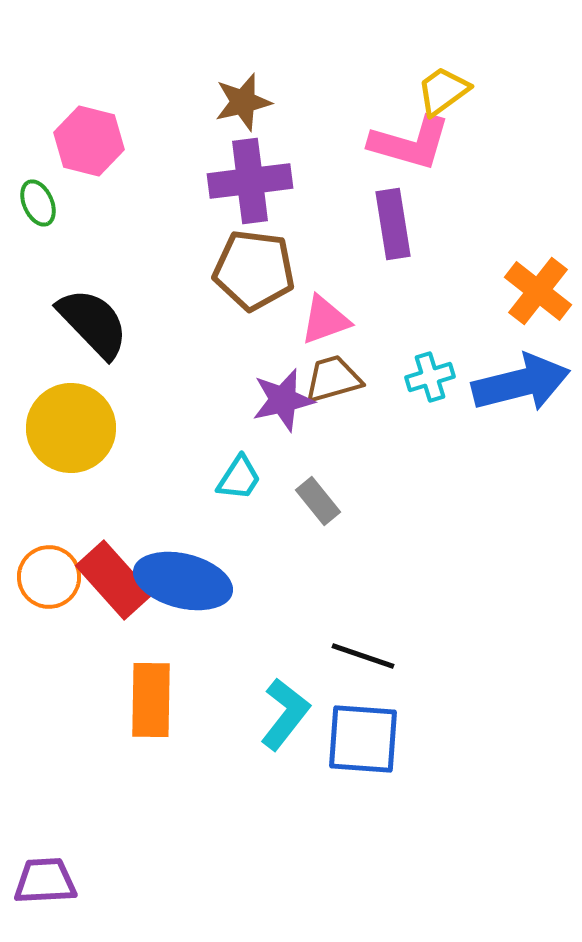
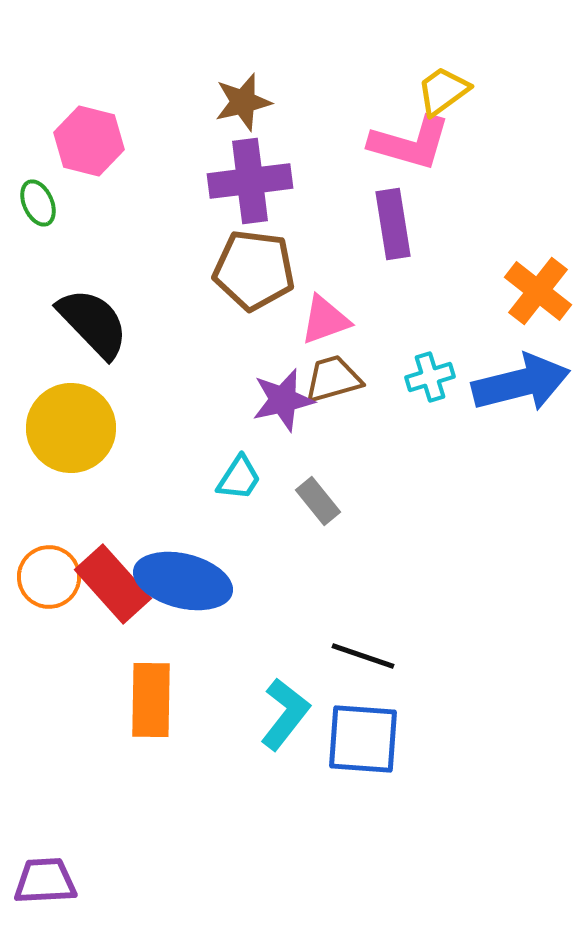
red rectangle: moved 1 px left, 4 px down
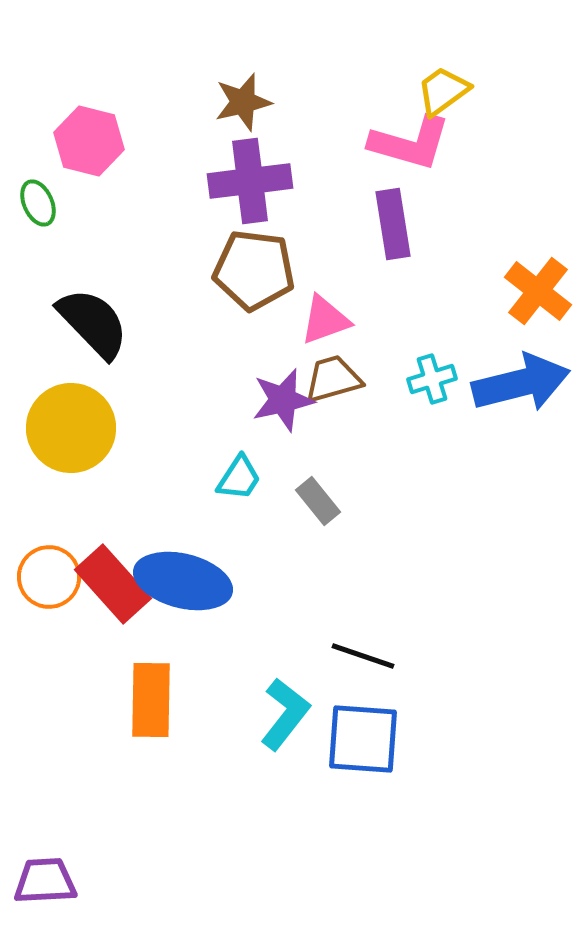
cyan cross: moved 2 px right, 2 px down
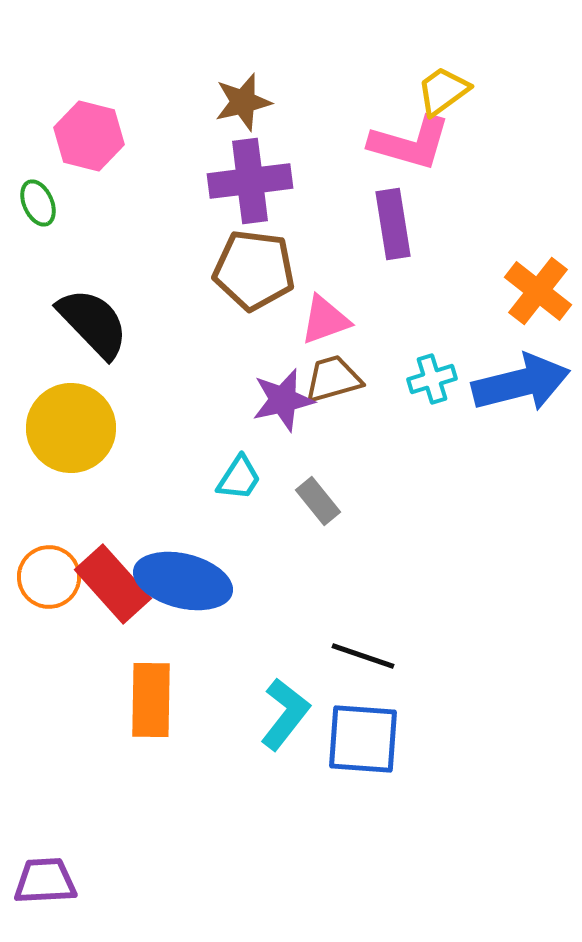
pink hexagon: moved 5 px up
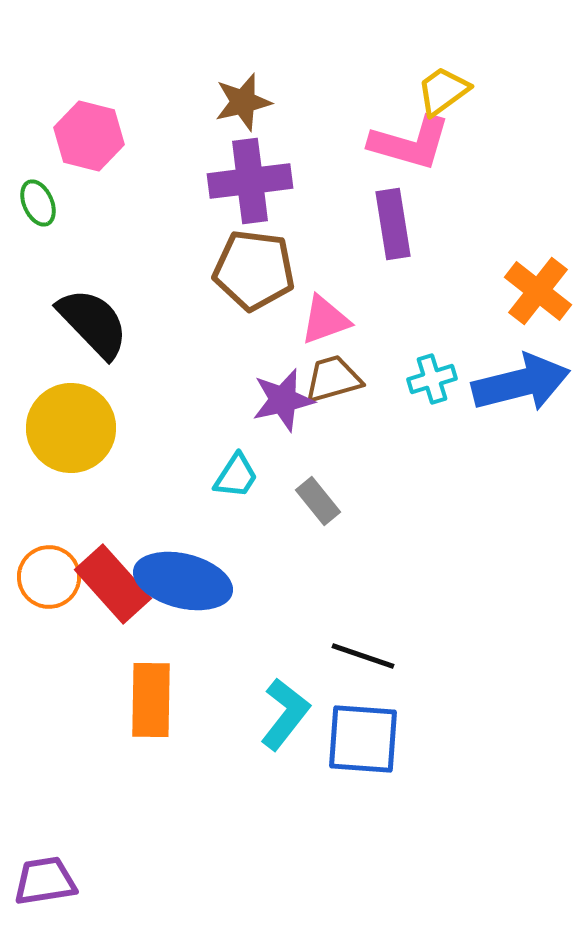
cyan trapezoid: moved 3 px left, 2 px up
purple trapezoid: rotated 6 degrees counterclockwise
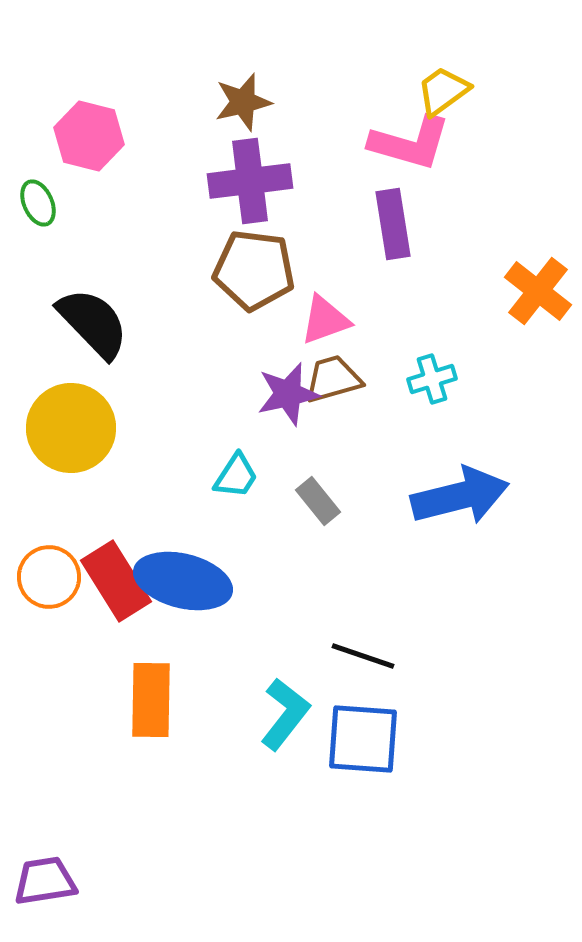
blue arrow: moved 61 px left, 113 px down
purple star: moved 5 px right, 6 px up
red rectangle: moved 3 px right, 3 px up; rotated 10 degrees clockwise
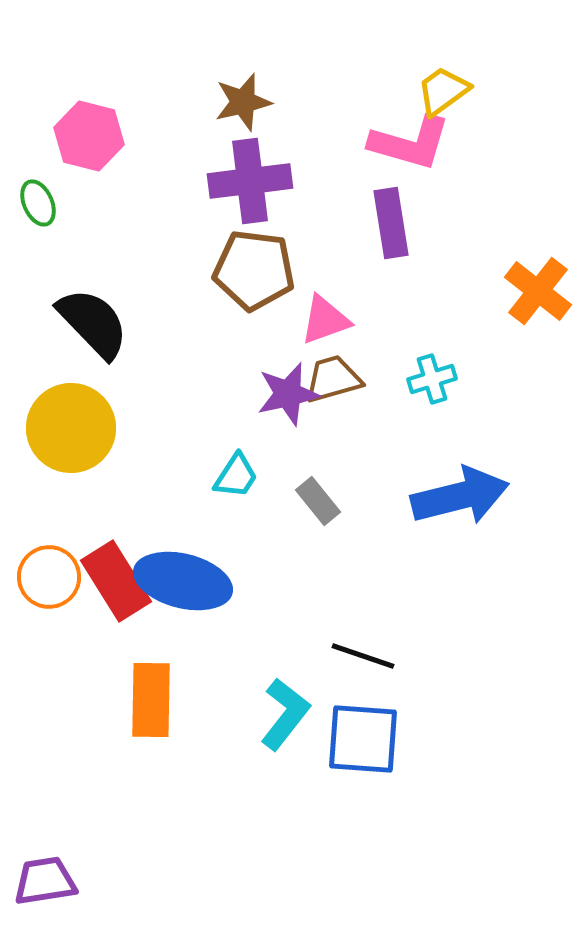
purple rectangle: moved 2 px left, 1 px up
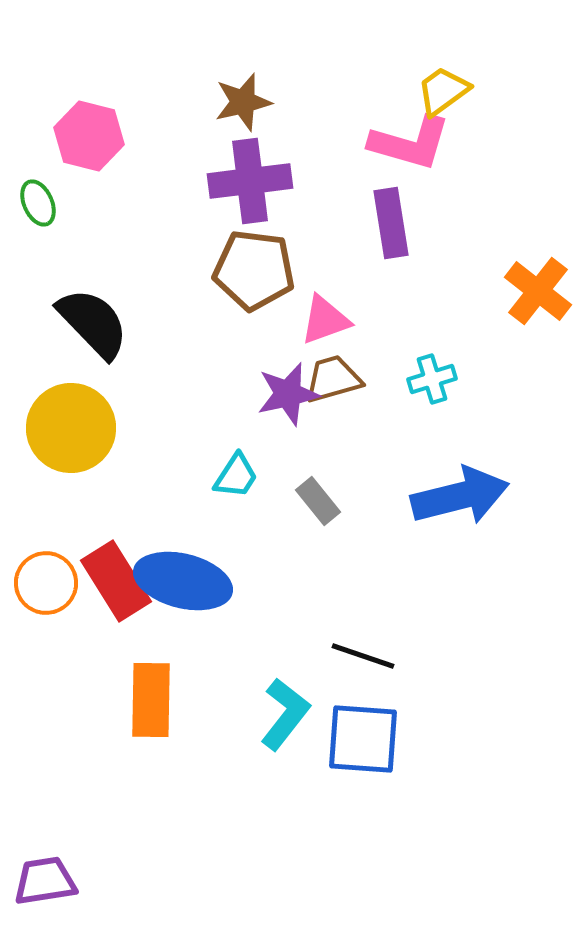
orange circle: moved 3 px left, 6 px down
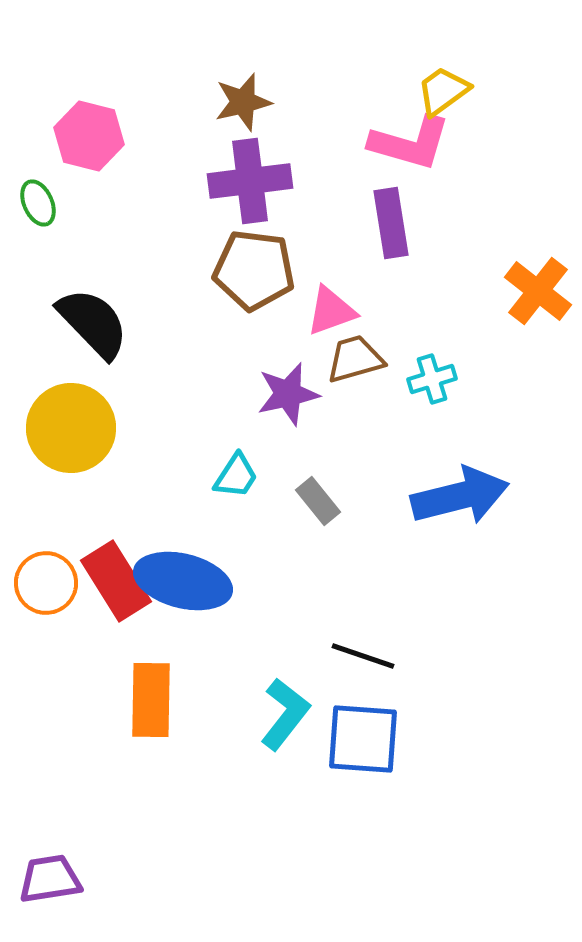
pink triangle: moved 6 px right, 9 px up
brown trapezoid: moved 22 px right, 20 px up
purple trapezoid: moved 5 px right, 2 px up
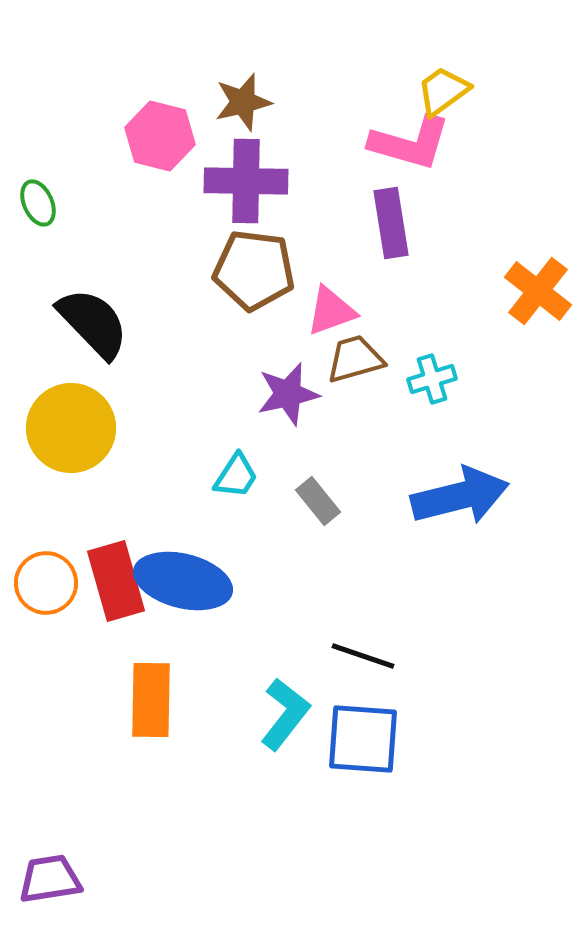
pink hexagon: moved 71 px right
purple cross: moved 4 px left; rotated 8 degrees clockwise
red rectangle: rotated 16 degrees clockwise
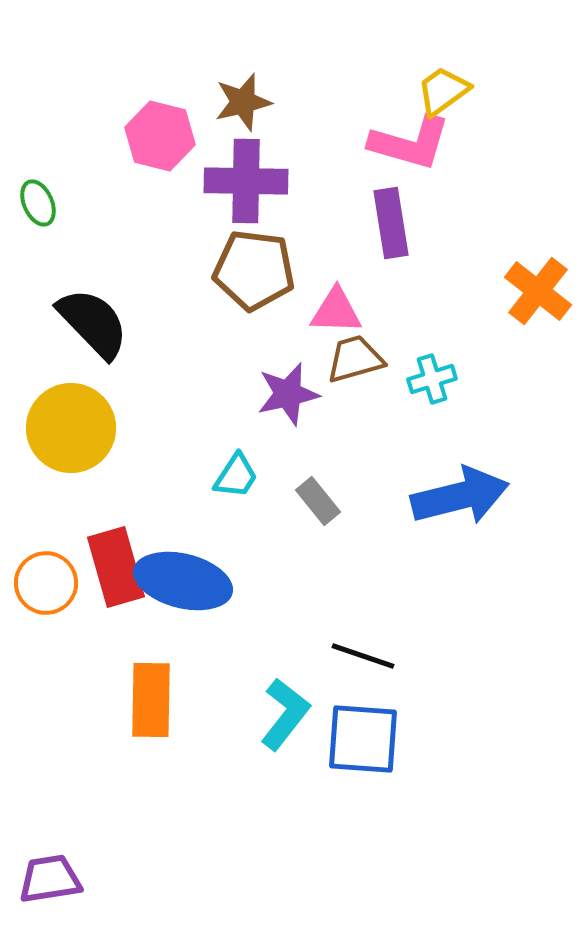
pink triangle: moved 5 px right; rotated 22 degrees clockwise
red rectangle: moved 14 px up
